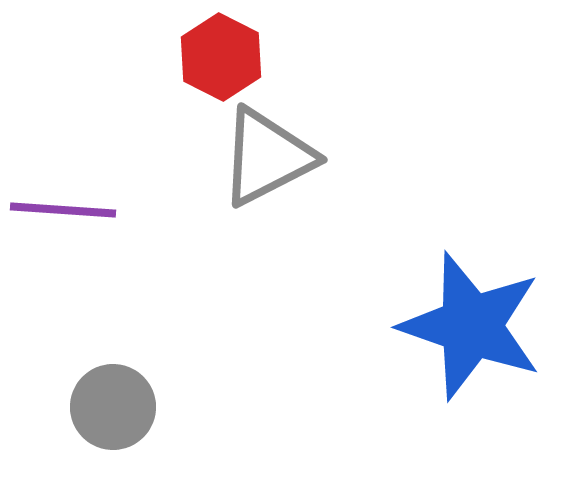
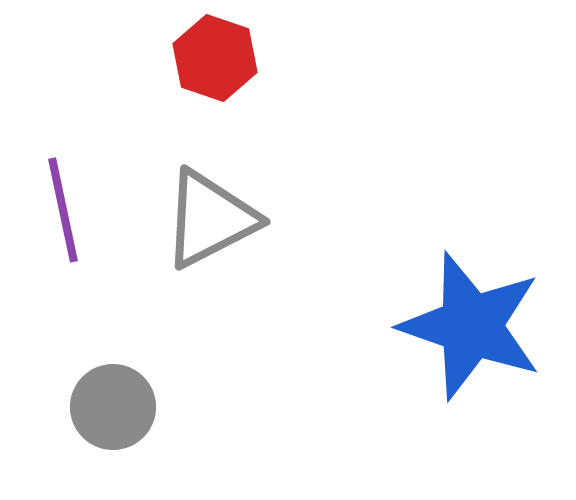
red hexagon: moved 6 px left, 1 px down; rotated 8 degrees counterclockwise
gray triangle: moved 57 px left, 62 px down
purple line: rotated 74 degrees clockwise
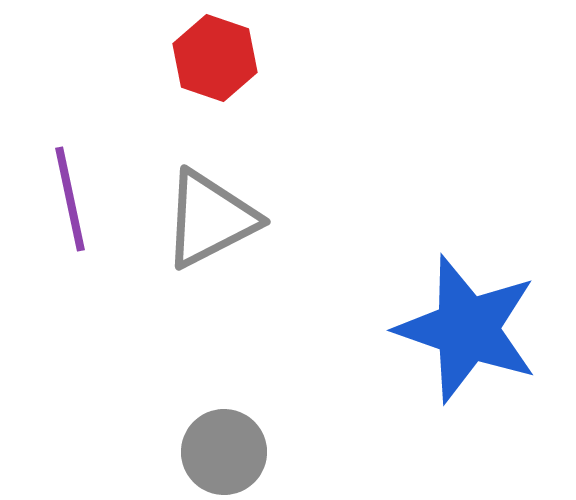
purple line: moved 7 px right, 11 px up
blue star: moved 4 px left, 3 px down
gray circle: moved 111 px right, 45 px down
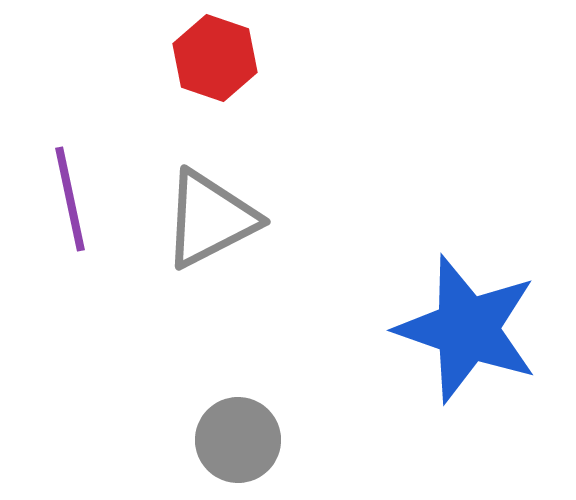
gray circle: moved 14 px right, 12 px up
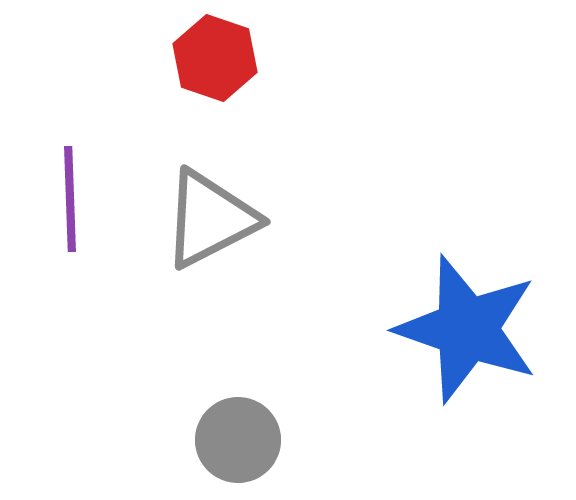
purple line: rotated 10 degrees clockwise
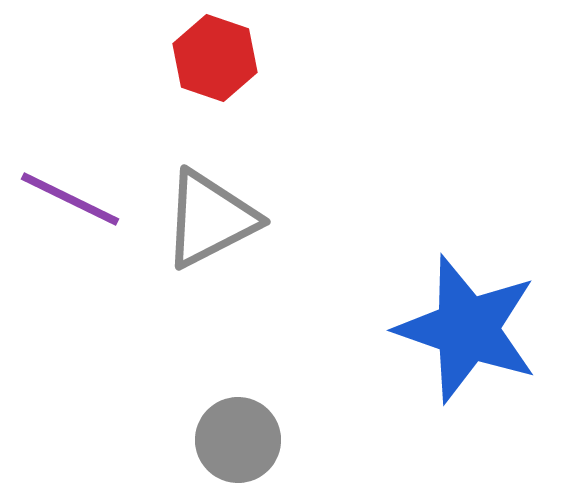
purple line: rotated 62 degrees counterclockwise
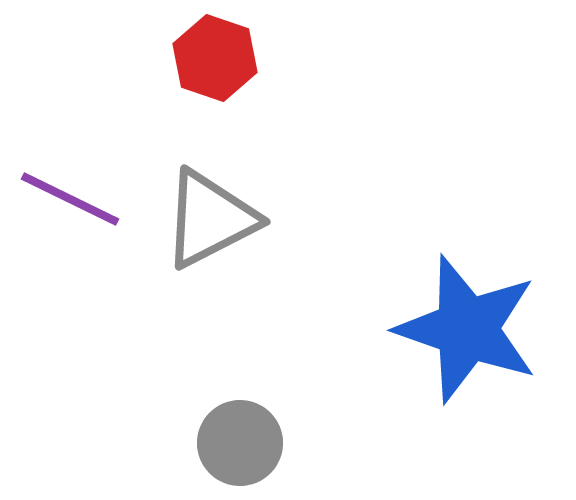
gray circle: moved 2 px right, 3 px down
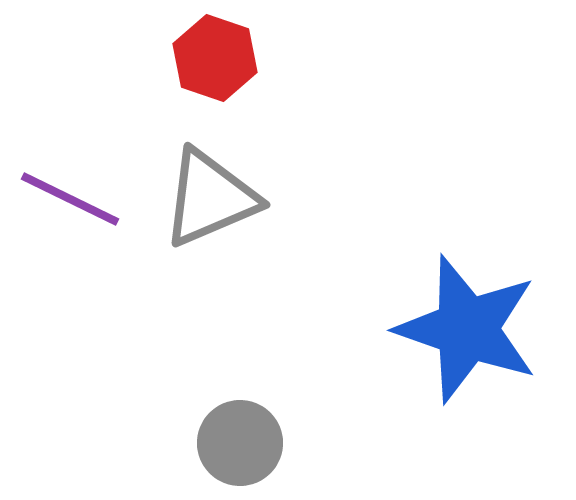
gray triangle: moved 21 px up; rotated 4 degrees clockwise
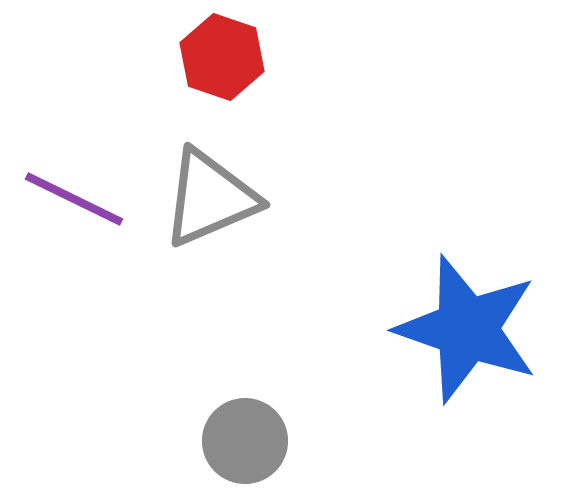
red hexagon: moved 7 px right, 1 px up
purple line: moved 4 px right
gray circle: moved 5 px right, 2 px up
